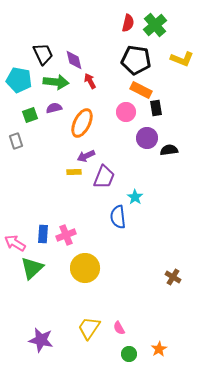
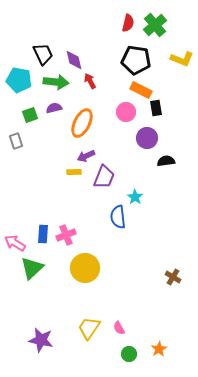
black semicircle: moved 3 px left, 11 px down
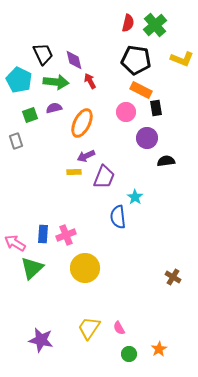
cyan pentagon: rotated 15 degrees clockwise
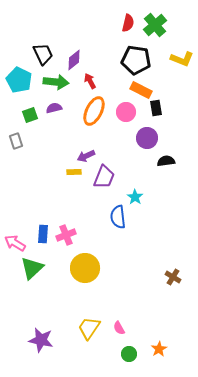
purple diamond: rotated 65 degrees clockwise
orange ellipse: moved 12 px right, 12 px up
